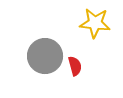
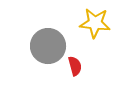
gray circle: moved 3 px right, 10 px up
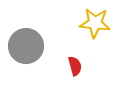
gray circle: moved 22 px left
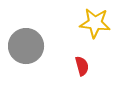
red semicircle: moved 7 px right
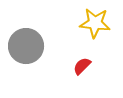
red semicircle: rotated 120 degrees counterclockwise
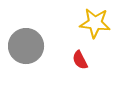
red semicircle: moved 2 px left, 6 px up; rotated 72 degrees counterclockwise
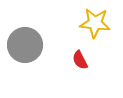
gray circle: moved 1 px left, 1 px up
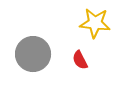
gray circle: moved 8 px right, 9 px down
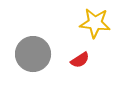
red semicircle: rotated 96 degrees counterclockwise
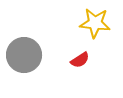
gray circle: moved 9 px left, 1 px down
